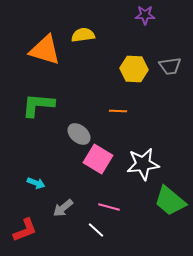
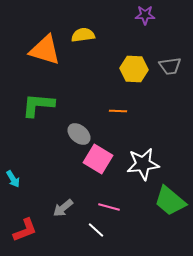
cyan arrow: moved 23 px left, 4 px up; rotated 36 degrees clockwise
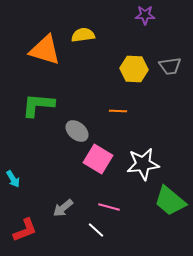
gray ellipse: moved 2 px left, 3 px up
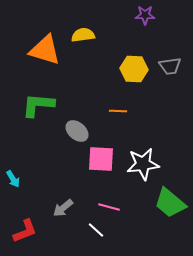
pink square: moved 3 px right; rotated 28 degrees counterclockwise
green trapezoid: moved 2 px down
red L-shape: moved 1 px down
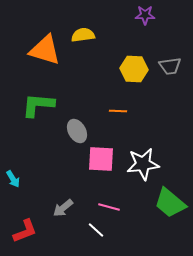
gray ellipse: rotated 20 degrees clockwise
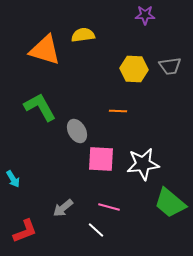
green L-shape: moved 2 px right, 2 px down; rotated 56 degrees clockwise
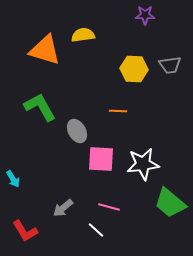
gray trapezoid: moved 1 px up
red L-shape: rotated 80 degrees clockwise
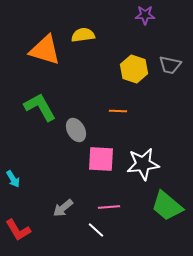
gray trapezoid: rotated 20 degrees clockwise
yellow hexagon: rotated 16 degrees clockwise
gray ellipse: moved 1 px left, 1 px up
green trapezoid: moved 3 px left, 3 px down
pink line: rotated 20 degrees counterclockwise
red L-shape: moved 7 px left, 1 px up
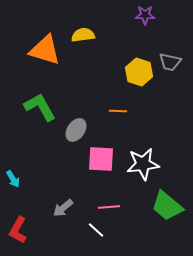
gray trapezoid: moved 3 px up
yellow hexagon: moved 5 px right, 3 px down
gray ellipse: rotated 65 degrees clockwise
red L-shape: rotated 60 degrees clockwise
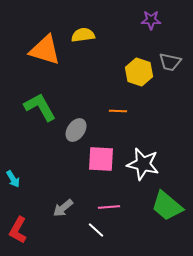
purple star: moved 6 px right, 5 px down
white star: rotated 20 degrees clockwise
